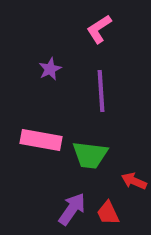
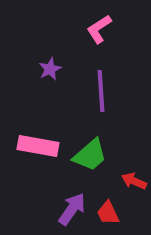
pink rectangle: moved 3 px left, 6 px down
green trapezoid: rotated 48 degrees counterclockwise
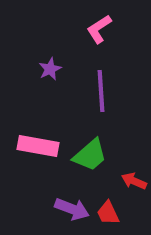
purple arrow: rotated 76 degrees clockwise
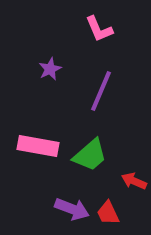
pink L-shape: rotated 80 degrees counterclockwise
purple line: rotated 27 degrees clockwise
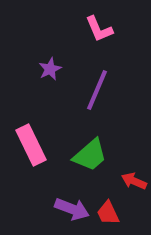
purple line: moved 4 px left, 1 px up
pink rectangle: moved 7 px left, 1 px up; rotated 54 degrees clockwise
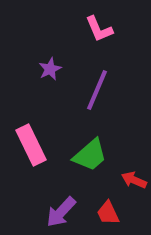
red arrow: moved 1 px up
purple arrow: moved 11 px left, 3 px down; rotated 112 degrees clockwise
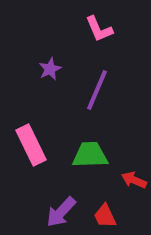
green trapezoid: rotated 141 degrees counterclockwise
red trapezoid: moved 3 px left, 3 px down
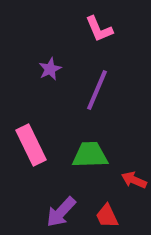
red trapezoid: moved 2 px right
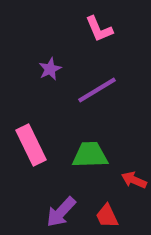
purple line: rotated 36 degrees clockwise
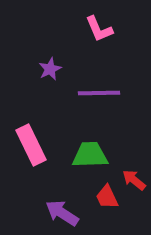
purple line: moved 2 px right, 3 px down; rotated 30 degrees clockwise
red arrow: rotated 15 degrees clockwise
purple arrow: moved 1 px right, 1 px down; rotated 80 degrees clockwise
red trapezoid: moved 19 px up
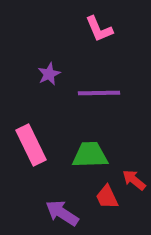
purple star: moved 1 px left, 5 px down
